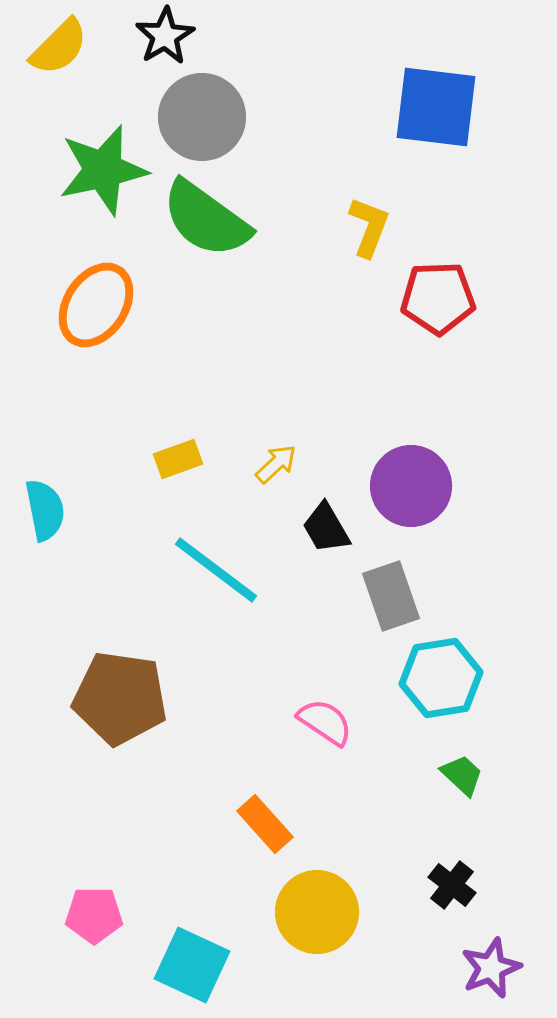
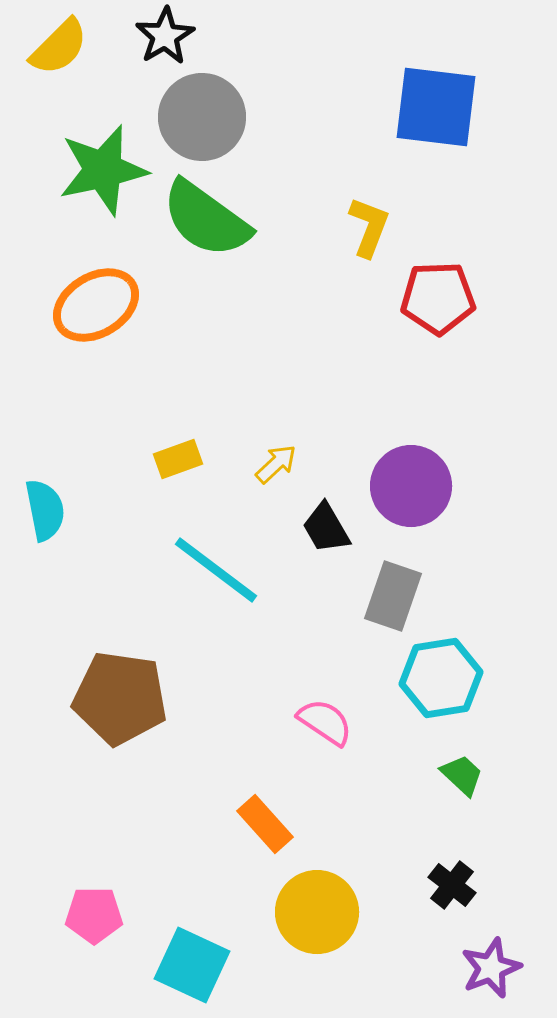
orange ellipse: rotated 26 degrees clockwise
gray rectangle: moved 2 px right; rotated 38 degrees clockwise
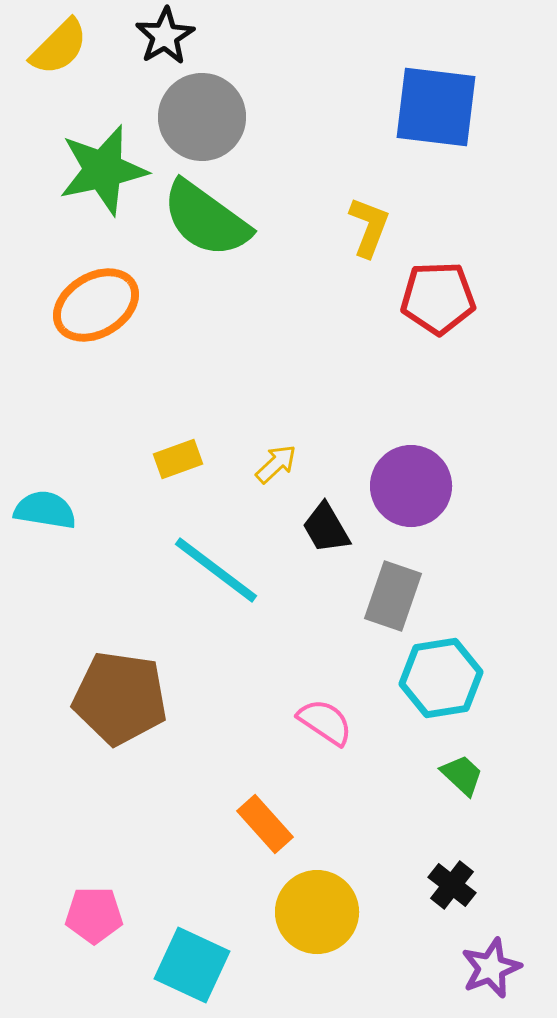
cyan semicircle: rotated 70 degrees counterclockwise
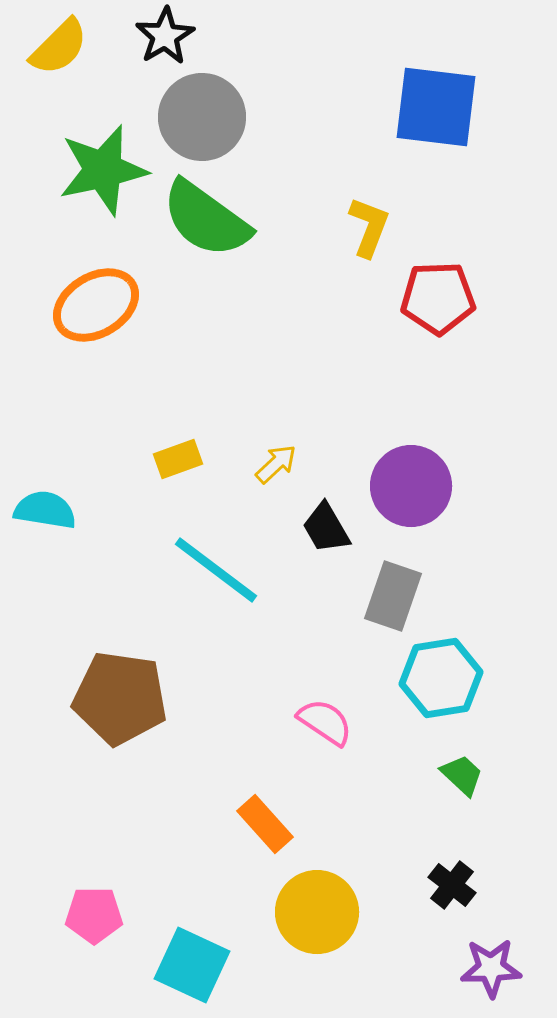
purple star: rotated 20 degrees clockwise
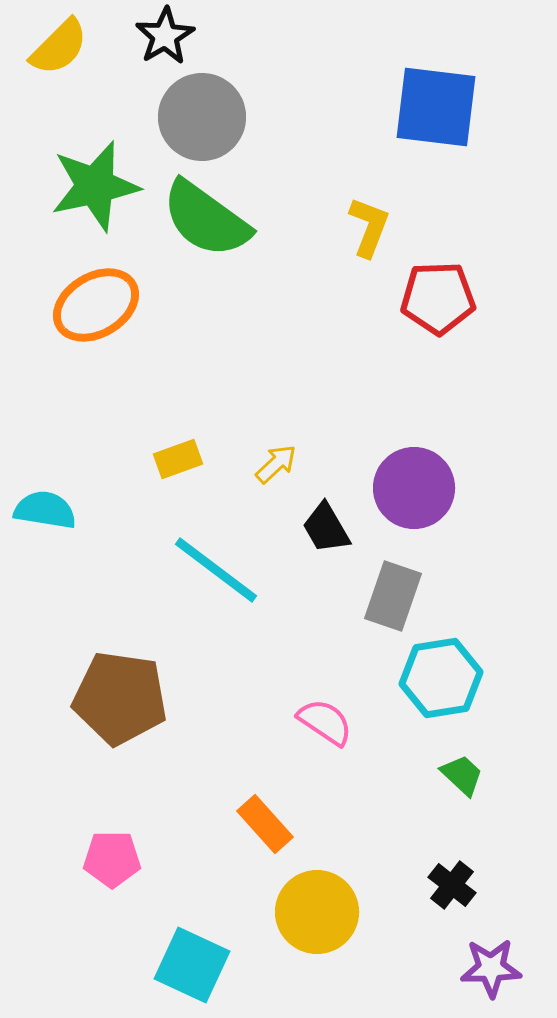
green star: moved 8 px left, 16 px down
purple circle: moved 3 px right, 2 px down
pink pentagon: moved 18 px right, 56 px up
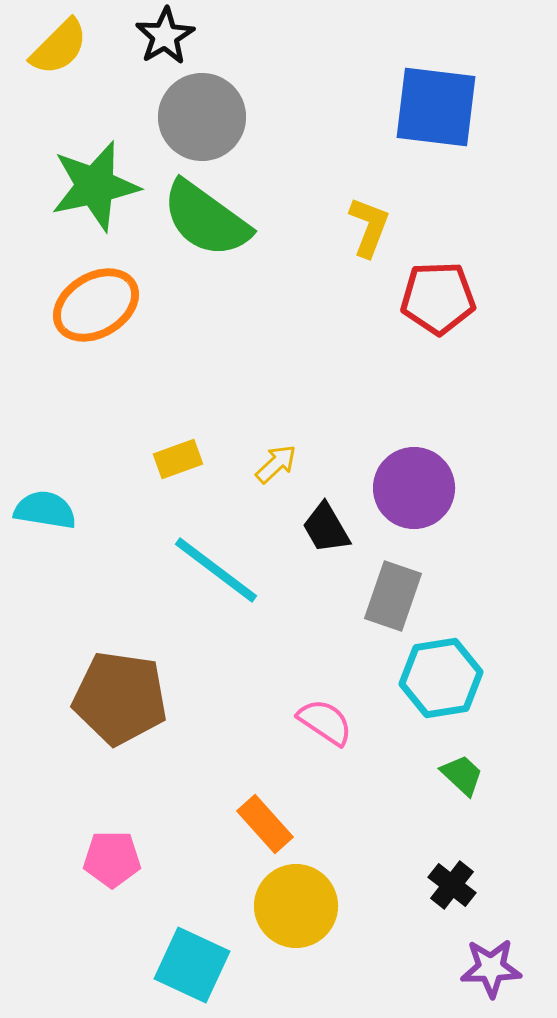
yellow circle: moved 21 px left, 6 px up
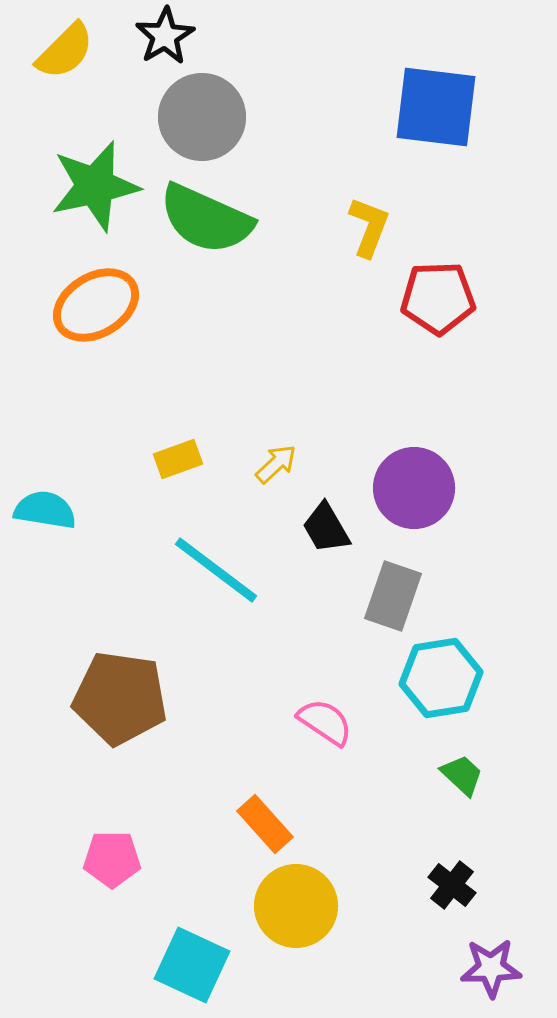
yellow semicircle: moved 6 px right, 4 px down
green semicircle: rotated 12 degrees counterclockwise
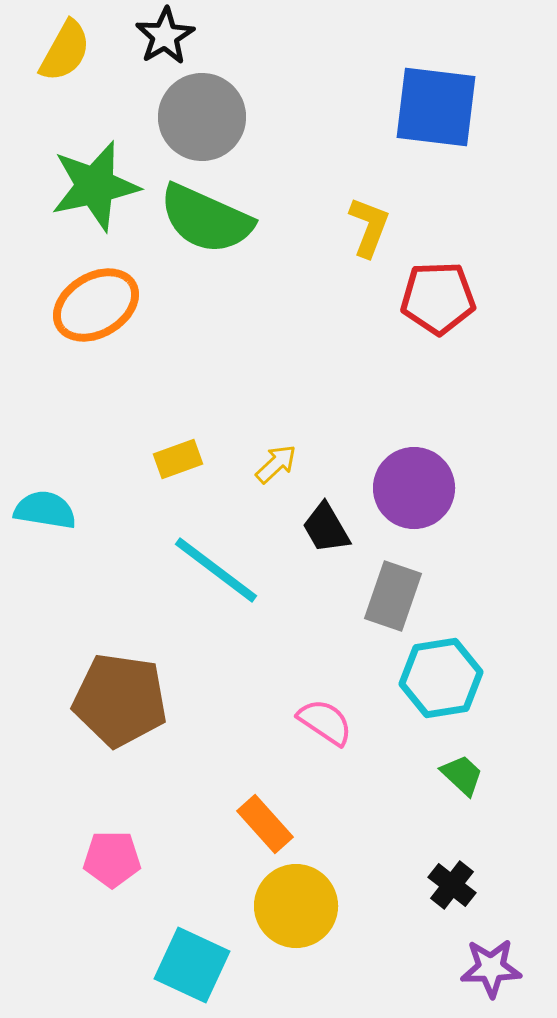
yellow semicircle: rotated 16 degrees counterclockwise
brown pentagon: moved 2 px down
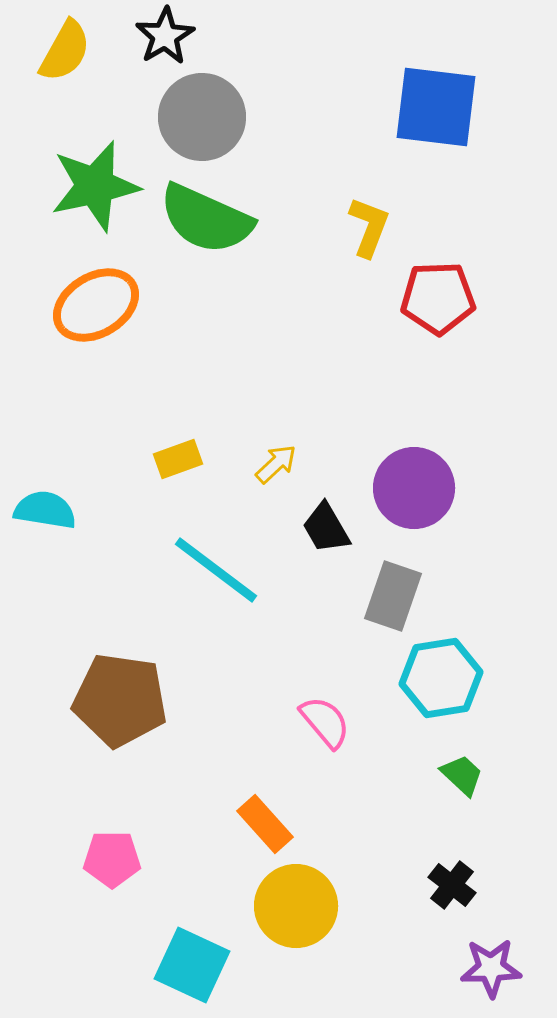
pink semicircle: rotated 16 degrees clockwise
